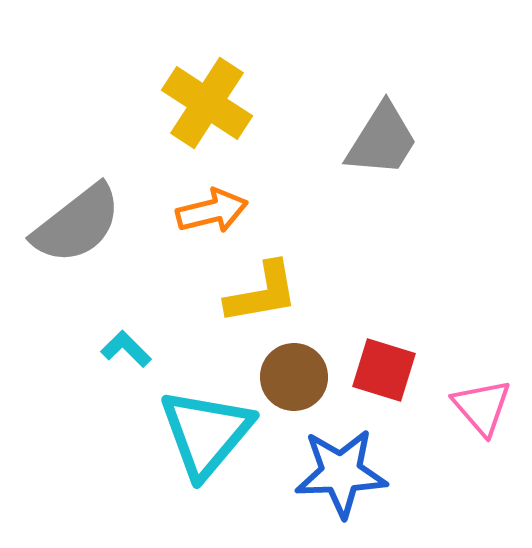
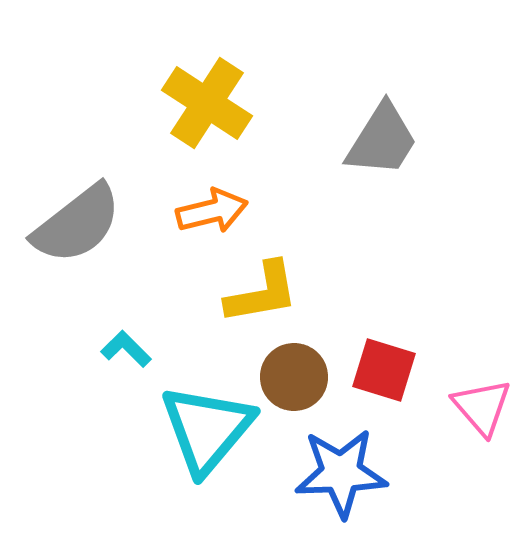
cyan triangle: moved 1 px right, 4 px up
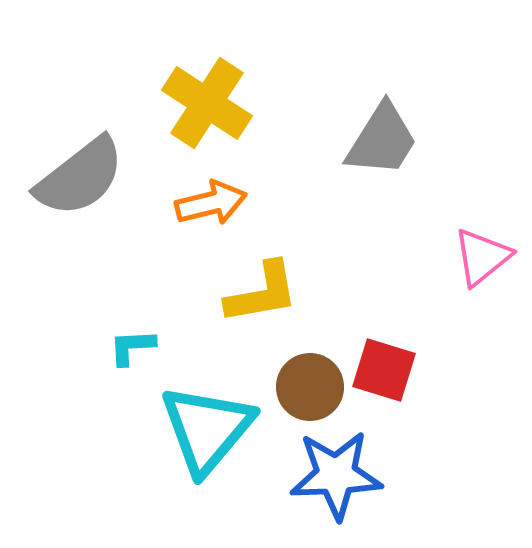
orange arrow: moved 1 px left, 8 px up
gray semicircle: moved 3 px right, 47 px up
cyan L-shape: moved 6 px right, 2 px up; rotated 48 degrees counterclockwise
brown circle: moved 16 px right, 10 px down
pink triangle: moved 150 px up; rotated 32 degrees clockwise
blue star: moved 5 px left, 2 px down
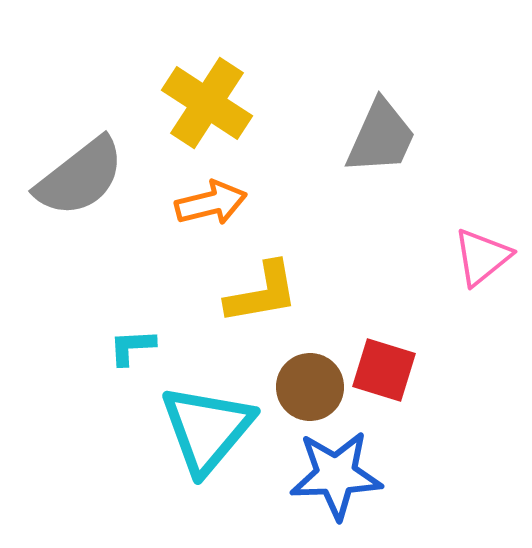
gray trapezoid: moved 1 px left, 3 px up; rotated 8 degrees counterclockwise
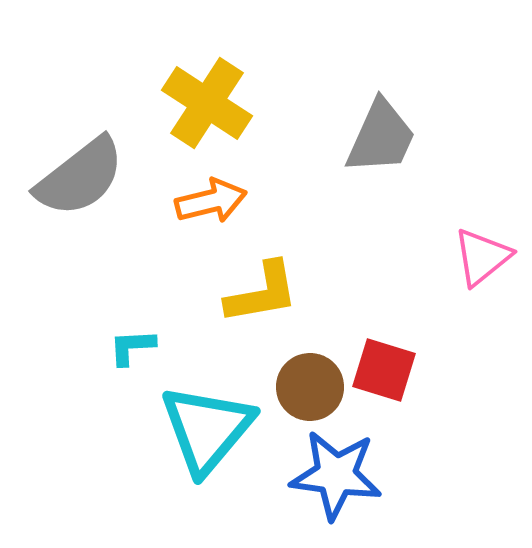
orange arrow: moved 2 px up
blue star: rotated 10 degrees clockwise
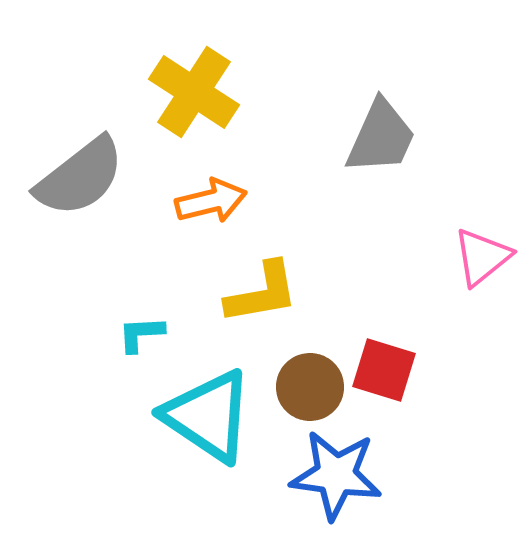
yellow cross: moved 13 px left, 11 px up
cyan L-shape: moved 9 px right, 13 px up
cyan triangle: moved 1 px right, 13 px up; rotated 36 degrees counterclockwise
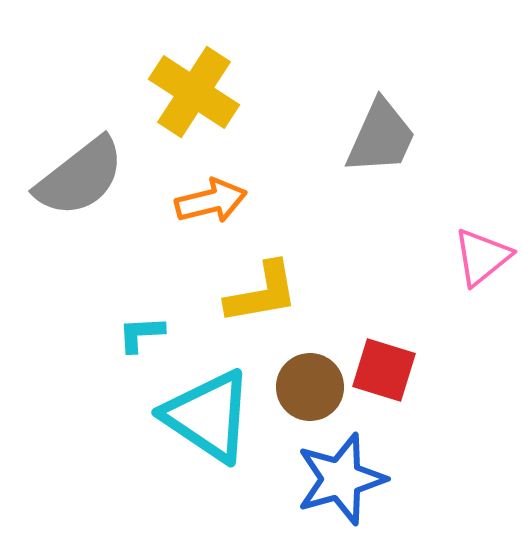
blue star: moved 5 px right, 4 px down; rotated 24 degrees counterclockwise
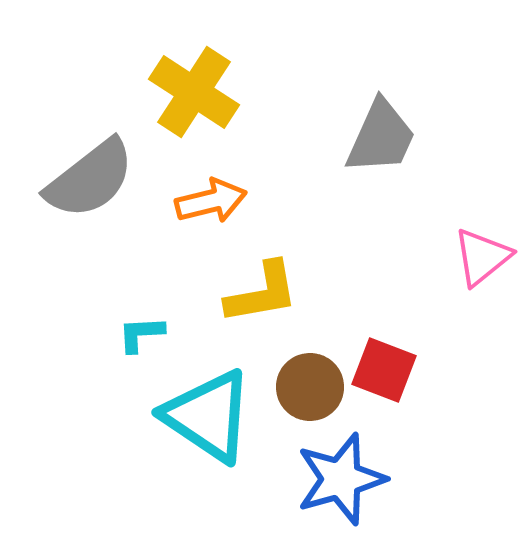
gray semicircle: moved 10 px right, 2 px down
red square: rotated 4 degrees clockwise
